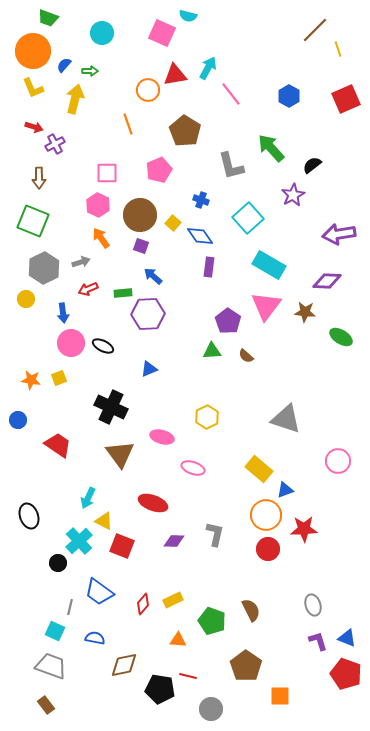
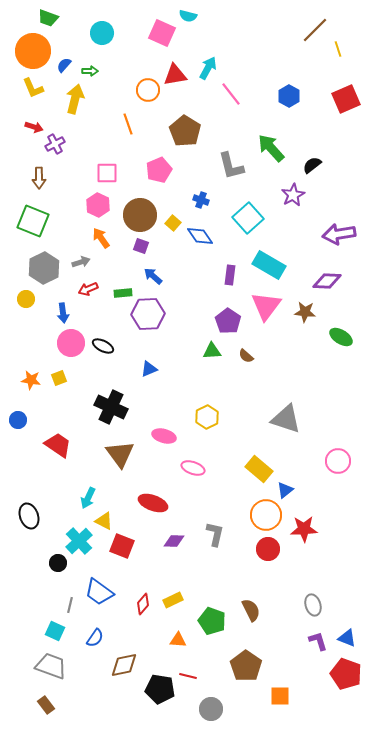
purple rectangle at (209, 267): moved 21 px right, 8 px down
pink ellipse at (162, 437): moved 2 px right, 1 px up
blue triangle at (285, 490): rotated 18 degrees counterclockwise
gray line at (70, 607): moved 2 px up
blue semicircle at (95, 638): rotated 114 degrees clockwise
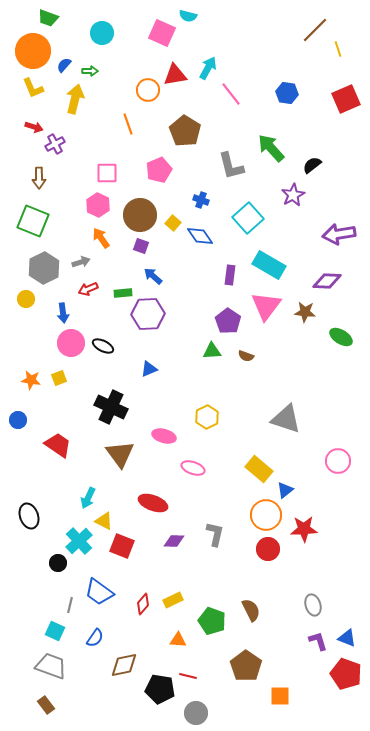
blue hexagon at (289, 96): moved 2 px left, 3 px up; rotated 20 degrees counterclockwise
brown semicircle at (246, 356): rotated 21 degrees counterclockwise
gray circle at (211, 709): moved 15 px left, 4 px down
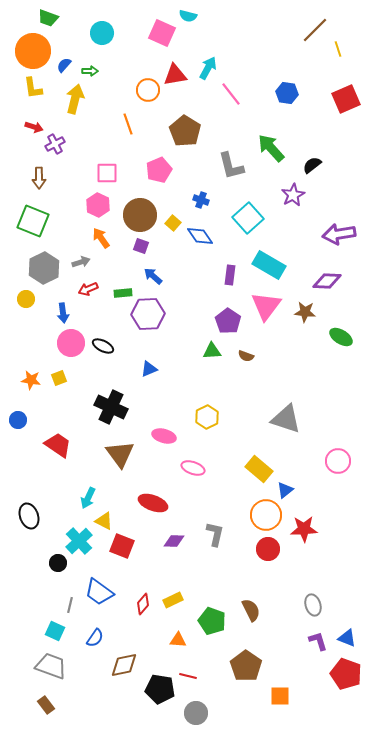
yellow L-shape at (33, 88): rotated 15 degrees clockwise
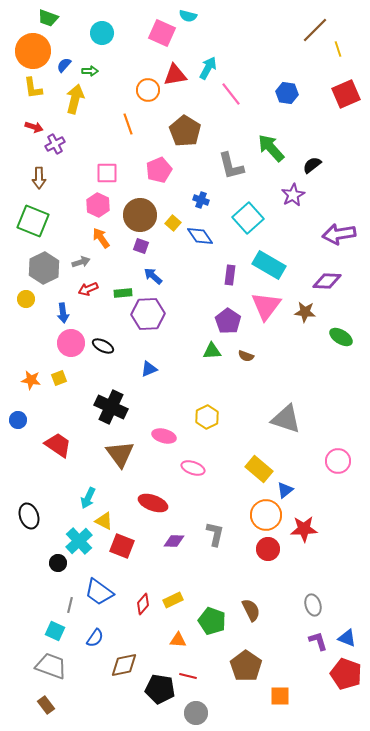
red square at (346, 99): moved 5 px up
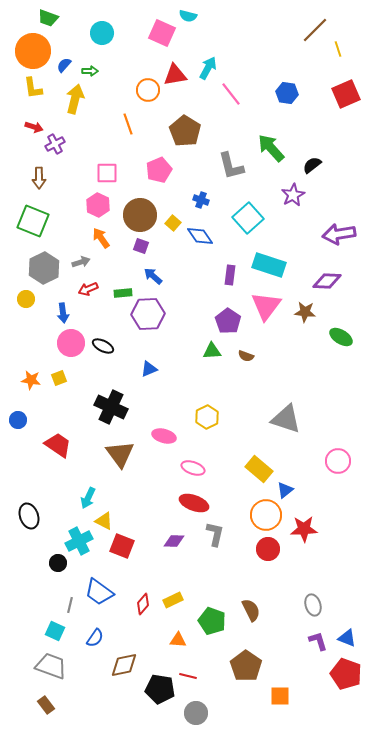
cyan rectangle at (269, 265): rotated 12 degrees counterclockwise
red ellipse at (153, 503): moved 41 px right
cyan cross at (79, 541): rotated 16 degrees clockwise
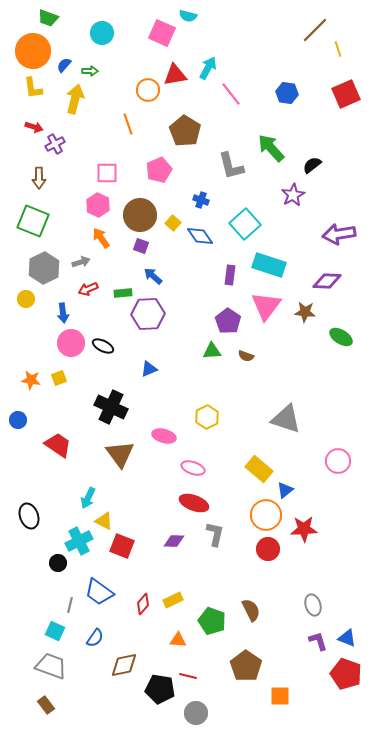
cyan square at (248, 218): moved 3 px left, 6 px down
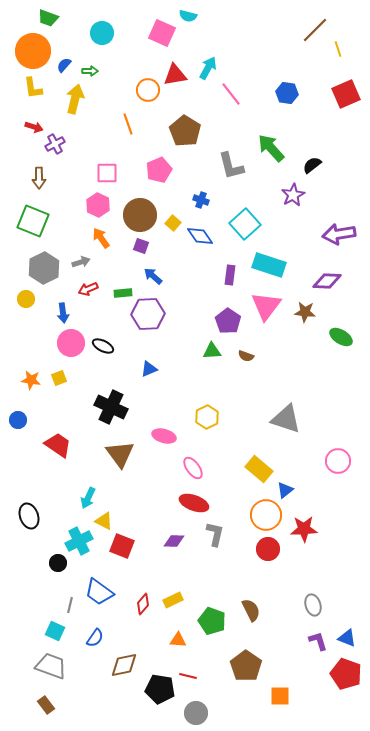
pink ellipse at (193, 468): rotated 35 degrees clockwise
